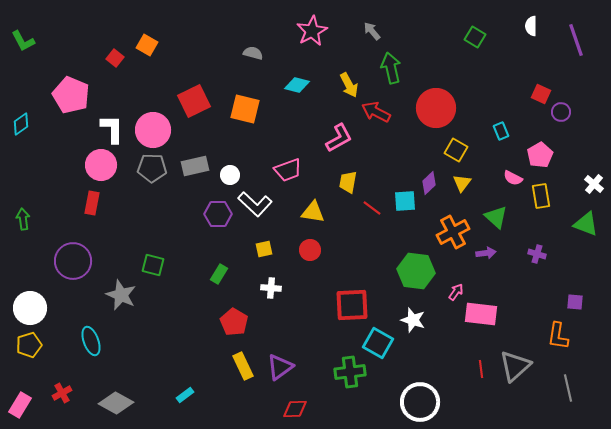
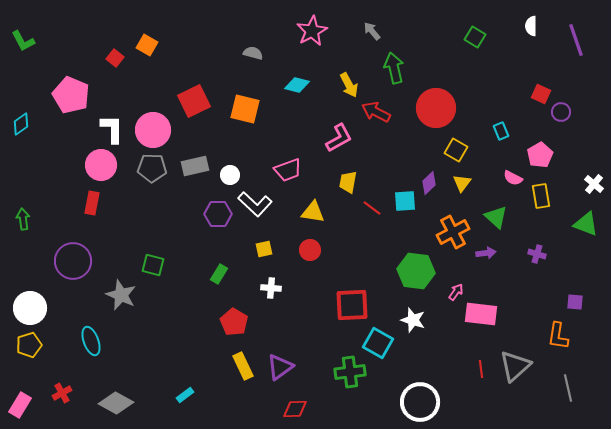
green arrow at (391, 68): moved 3 px right
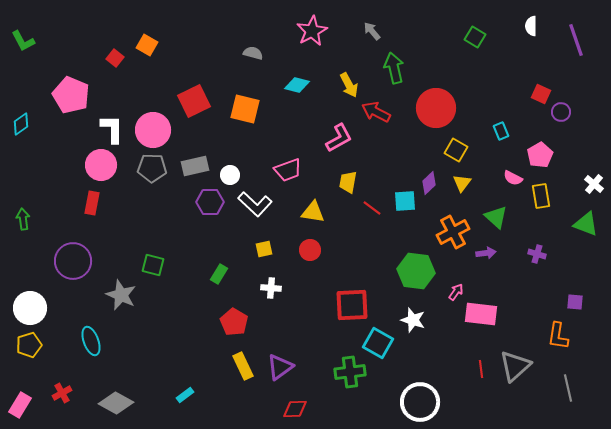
purple hexagon at (218, 214): moved 8 px left, 12 px up
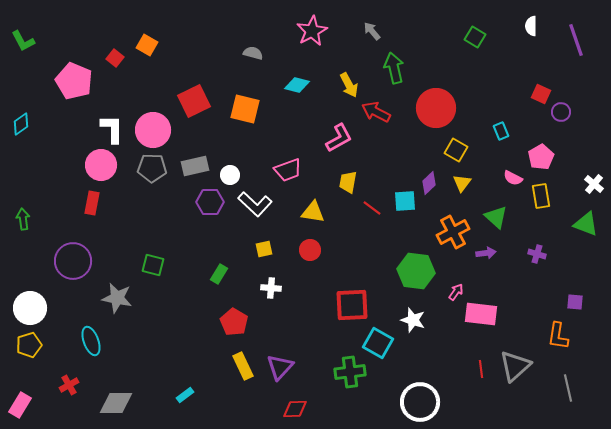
pink pentagon at (71, 95): moved 3 px right, 14 px up
pink pentagon at (540, 155): moved 1 px right, 2 px down
gray star at (121, 295): moved 4 px left, 3 px down; rotated 12 degrees counterclockwise
purple triangle at (280, 367): rotated 12 degrees counterclockwise
red cross at (62, 393): moved 7 px right, 8 px up
gray diamond at (116, 403): rotated 28 degrees counterclockwise
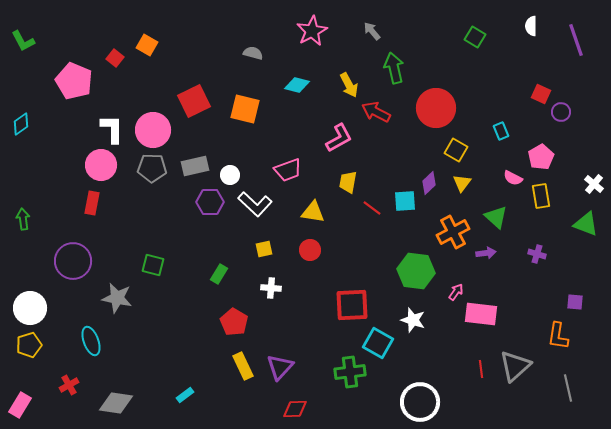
gray diamond at (116, 403): rotated 8 degrees clockwise
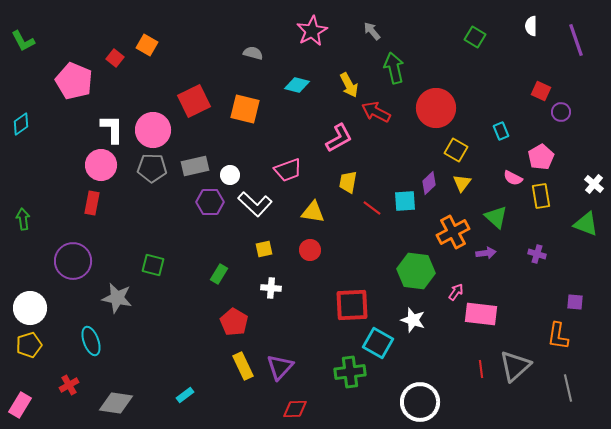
red square at (541, 94): moved 3 px up
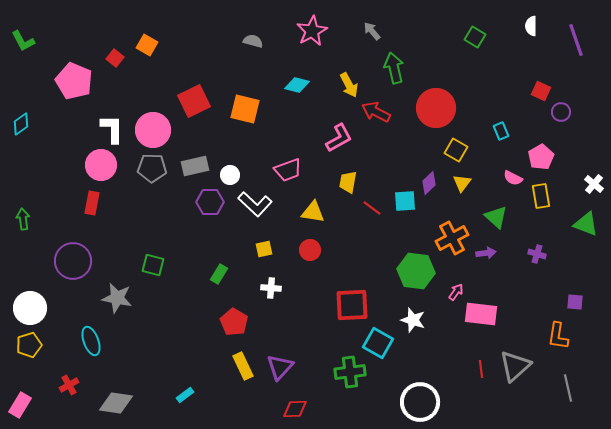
gray semicircle at (253, 53): moved 12 px up
orange cross at (453, 232): moved 1 px left, 6 px down
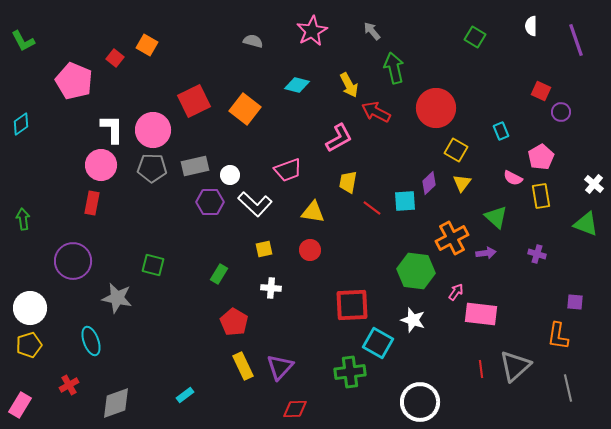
orange square at (245, 109): rotated 24 degrees clockwise
gray diamond at (116, 403): rotated 28 degrees counterclockwise
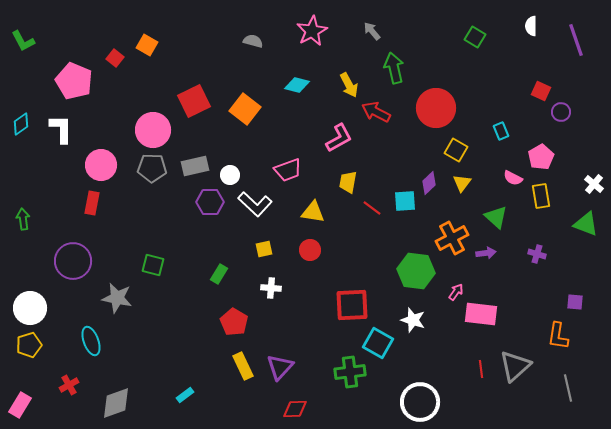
white L-shape at (112, 129): moved 51 px left
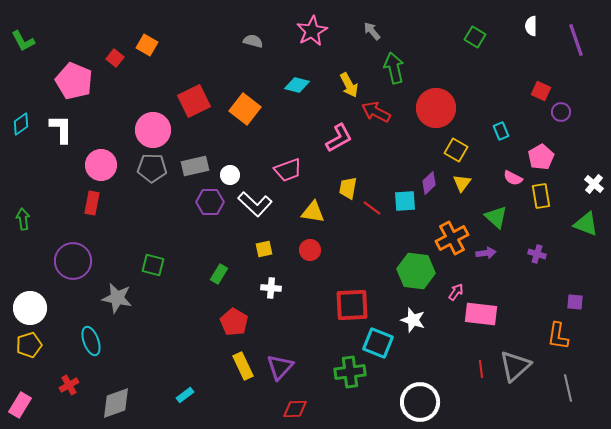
yellow trapezoid at (348, 182): moved 6 px down
cyan square at (378, 343): rotated 8 degrees counterclockwise
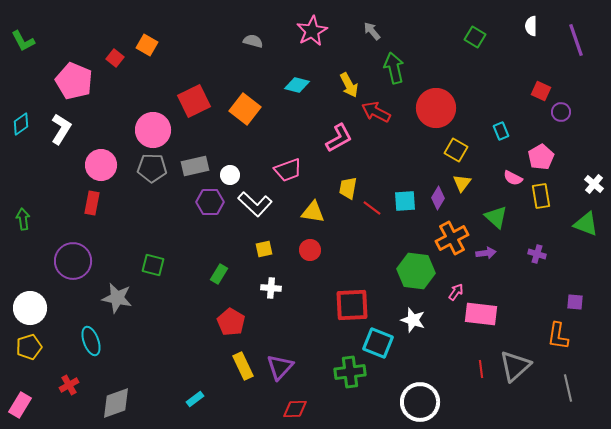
white L-shape at (61, 129): rotated 32 degrees clockwise
purple diamond at (429, 183): moved 9 px right, 15 px down; rotated 15 degrees counterclockwise
red pentagon at (234, 322): moved 3 px left
yellow pentagon at (29, 345): moved 2 px down
cyan rectangle at (185, 395): moved 10 px right, 4 px down
